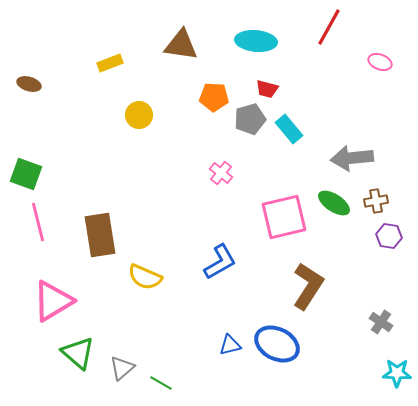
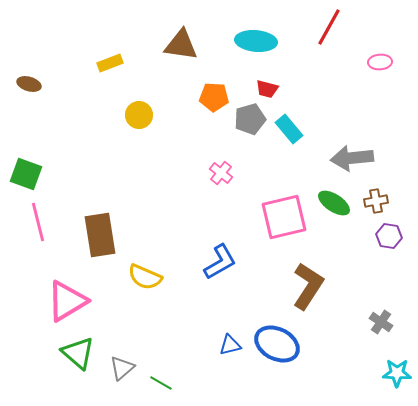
pink ellipse: rotated 25 degrees counterclockwise
pink triangle: moved 14 px right
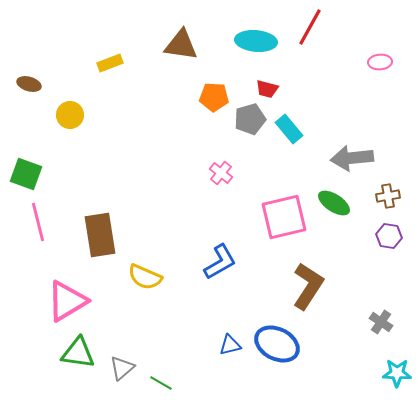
red line: moved 19 px left
yellow circle: moved 69 px left
brown cross: moved 12 px right, 5 px up
green triangle: rotated 33 degrees counterclockwise
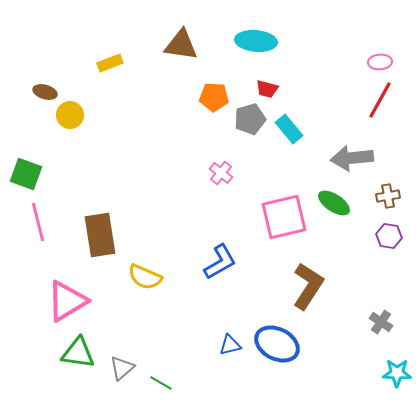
red line: moved 70 px right, 73 px down
brown ellipse: moved 16 px right, 8 px down
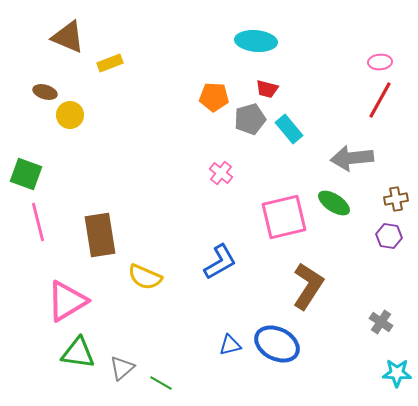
brown triangle: moved 113 px left, 8 px up; rotated 15 degrees clockwise
brown cross: moved 8 px right, 3 px down
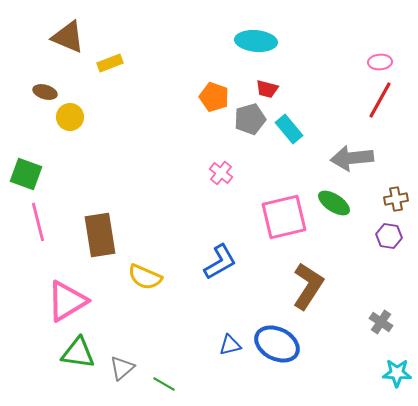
orange pentagon: rotated 16 degrees clockwise
yellow circle: moved 2 px down
green line: moved 3 px right, 1 px down
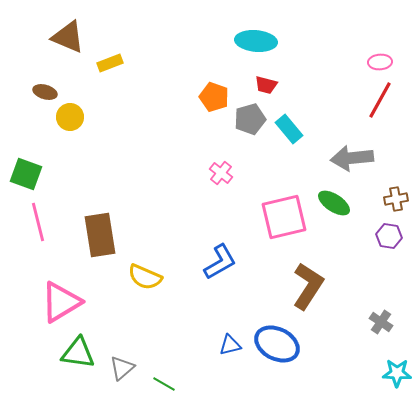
red trapezoid: moved 1 px left, 4 px up
pink triangle: moved 6 px left, 1 px down
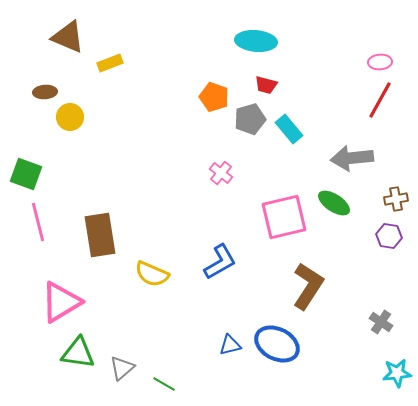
brown ellipse: rotated 20 degrees counterclockwise
yellow semicircle: moved 7 px right, 3 px up
cyan star: rotated 8 degrees counterclockwise
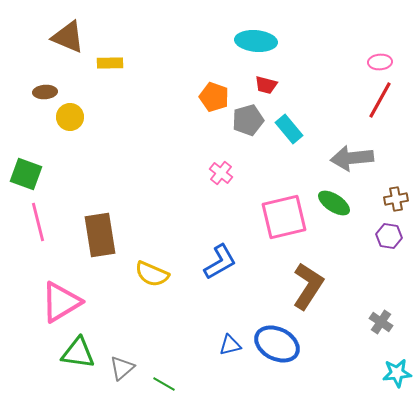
yellow rectangle: rotated 20 degrees clockwise
gray pentagon: moved 2 px left, 1 px down
